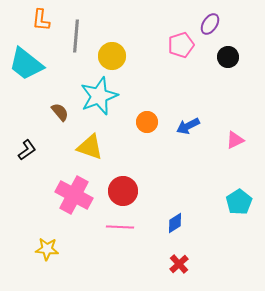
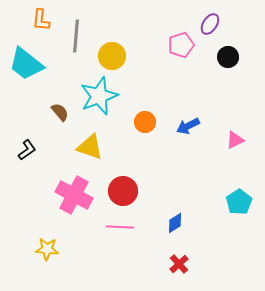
orange circle: moved 2 px left
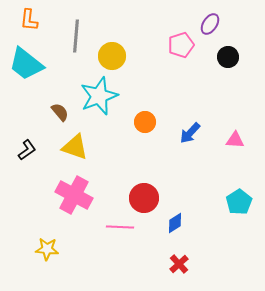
orange L-shape: moved 12 px left
blue arrow: moved 2 px right, 7 px down; rotated 20 degrees counterclockwise
pink triangle: rotated 30 degrees clockwise
yellow triangle: moved 15 px left
red circle: moved 21 px right, 7 px down
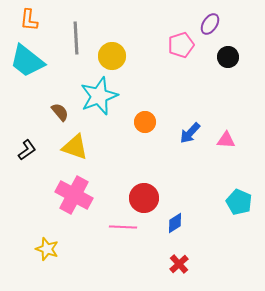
gray line: moved 2 px down; rotated 8 degrees counterclockwise
cyan trapezoid: moved 1 px right, 3 px up
pink triangle: moved 9 px left
cyan pentagon: rotated 15 degrees counterclockwise
pink line: moved 3 px right
yellow star: rotated 15 degrees clockwise
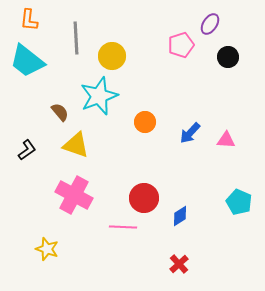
yellow triangle: moved 1 px right, 2 px up
blue diamond: moved 5 px right, 7 px up
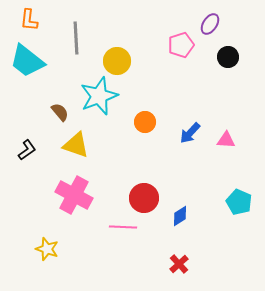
yellow circle: moved 5 px right, 5 px down
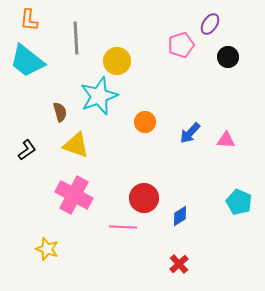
brown semicircle: rotated 24 degrees clockwise
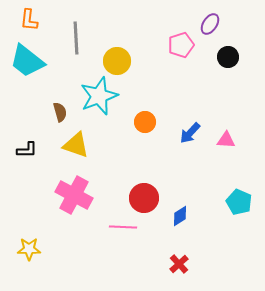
black L-shape: rotated 35 degrees clockwise
yellow star: moved 18 px left; rotated 20 degrees counterclockwise
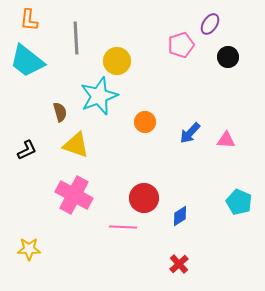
black L-shape: rotated 25 degrees counterclockwise
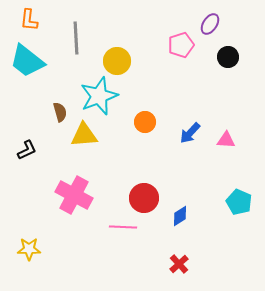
yellow triangle: moved 8 px right, 10 px up; rotated 24 degrees counterclockwise
